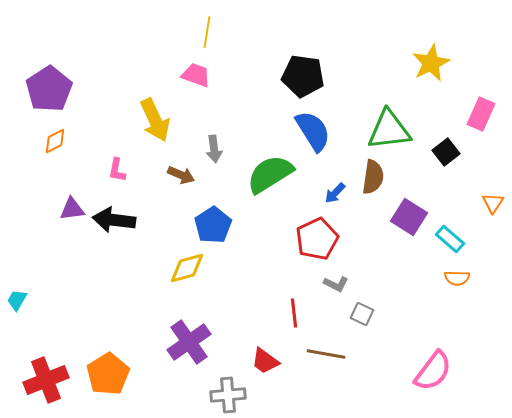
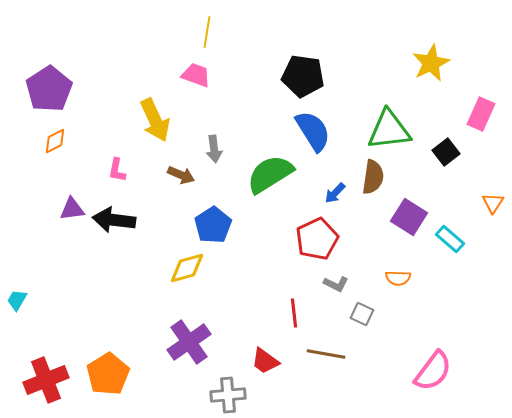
orange semicircle: moved 59 px left
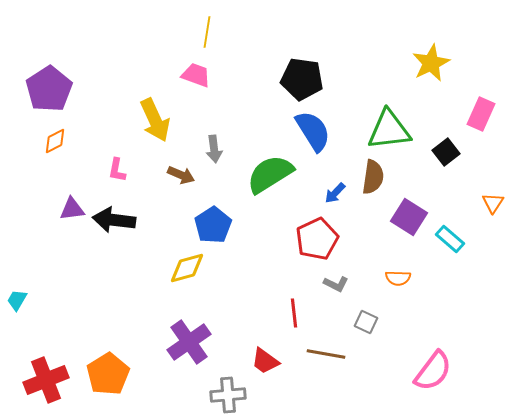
black pentagon: moved 1 px left, 3 px down
gray square: moved 4 px right, 8 px down
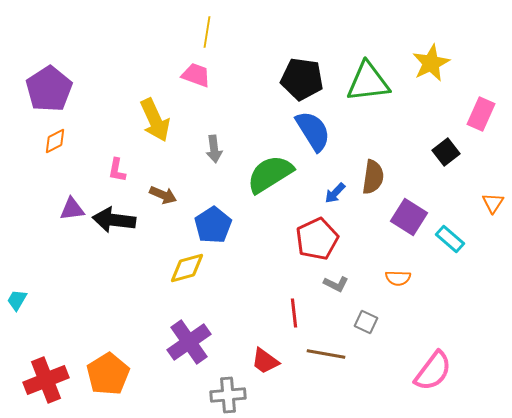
green triangle: moved 21 px left, 48 px up
brown arrow: moved 18 px left, 20 px down
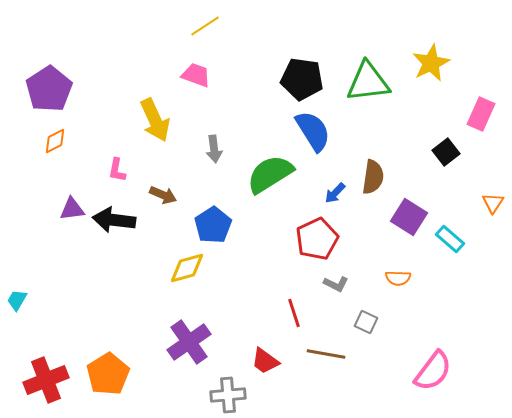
yellow line: moved 2 px left, 6 px up; rotated 48 degrees clockwise
red line: rotated 12 degrees counterclockwise
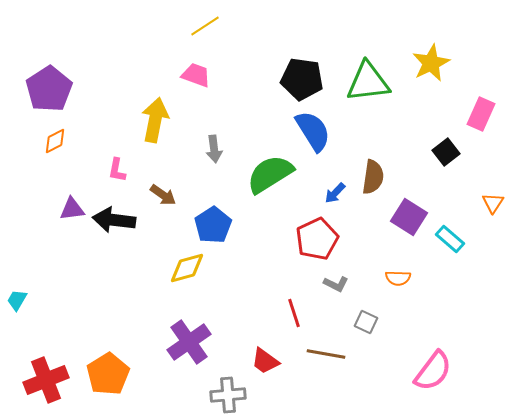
yellow arrow: rotated 144 degrees counterclockwise
brown arrow: rotated 12 degrees clockwise
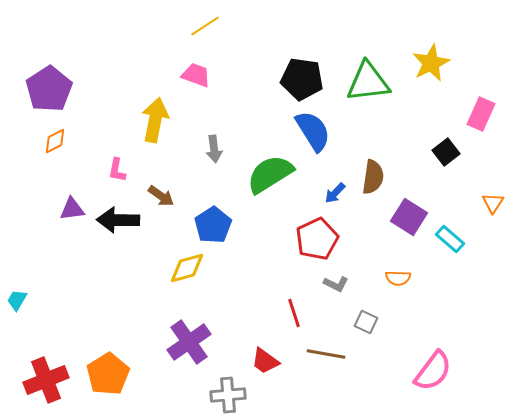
brown arrow: moved 2 px left, 1 px down
black arrow: moved 4 px right; rotated 6 degrees counterclockwise
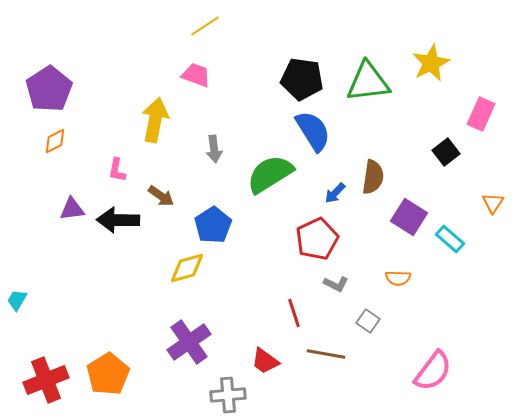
gray square: moved 2 px right, 1 px up; rotated 10 degrees clockwise
